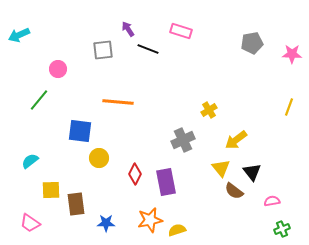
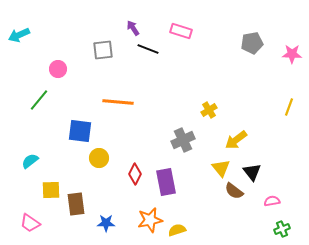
purple arrow: moved 5 px right, 1 px up
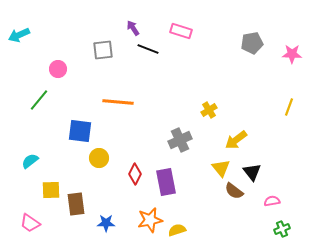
gray cross: moved 3 px left
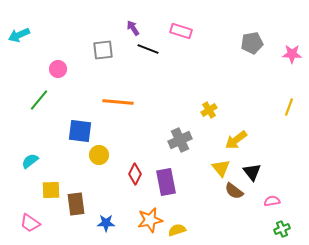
yellow circle: moved 3 px up
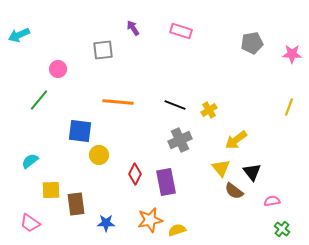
black line: moved 27 px right, 56 px down
green cross: rotated 28 degrees counterclockwise
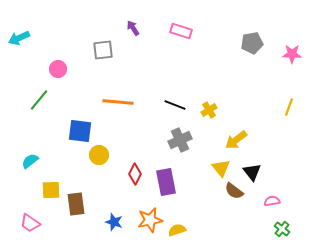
cyan arrow: moved 3 px down
blue star: moved 8 px right, 1 px up; rotated 18 degrees clockwise
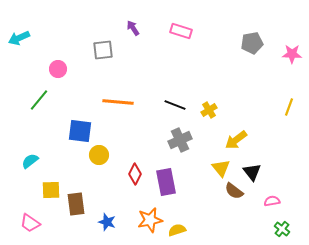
blue star: moved 7 px left
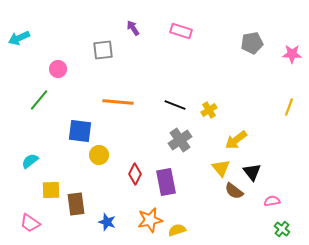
gray cross: rotated 10 degrees counterclockwise
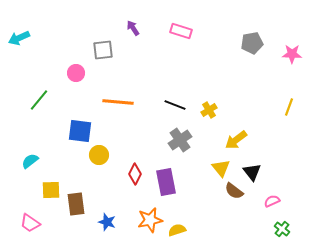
pink circle: moved 18 px right, 4 px down
pink semicircle: rotated 14 degrees counterclockwise
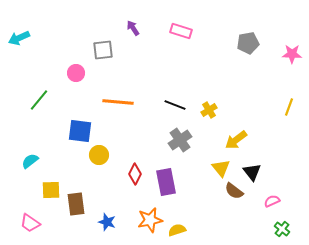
gray pentagon: moved 4 px left
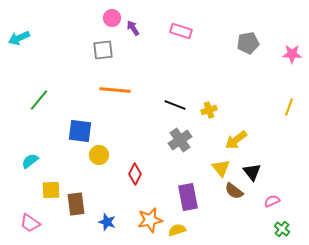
pink circle: moved 36 px right, 55 px up
orange line: moved 3 px left, 12 px up
yellow cross: rotated 14 degrees clockwise
purple rectangle: moved 22 px right, 15 px down
